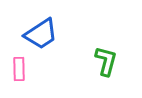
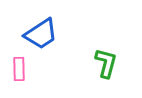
green L-shape: moved 2 px down
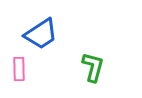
green L-shape: moved 13 px left, 4 px down
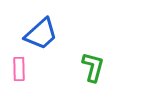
blue trapezoid: rotated 9 degrees counterclockwise
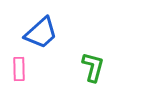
blue trapezoid: moved 1 px up
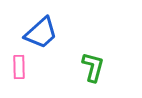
pink rectangle: moved 2 px up
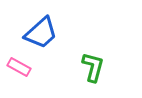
pink rectangle: rotated 60 degrees counterclockwise
